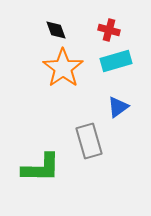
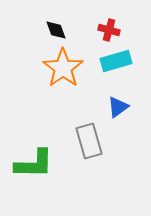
green L-shape: moved 7 px left, 4 px up
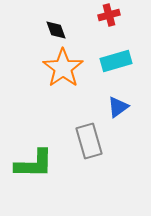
red cross: moved 15 px up; rotated 30 degrees counterclockwise
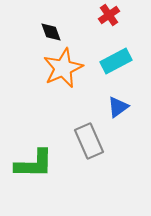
red cross: rotated 20 degrees counterclockwise
black diamond: moved 5 px left, 2 px down
cyan rectangle: rotated 12 degrees counterclockwise
orange star: rotated 12 degrees clockwise
gray rectangle: rotated 8 degrees counterclockwise
